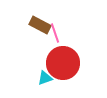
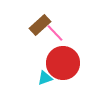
brown rectangle: rotated 70 degrees counterclockwise
pink line: rotated 24 degrees counterclockwise
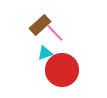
red circle: moved 1 px left, 7 px down
cyan triangle: moved 25 px up
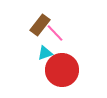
brown rectangle: rotated 10 degrees counterclockwise
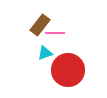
pink line: rotated 48 degrees counterclockwise
red circle: moved 6 px right
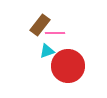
cyan triangle: moved 2 px right, 2 px up
red circle: moved 4 px up
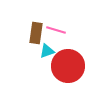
brown rectangle: moved 4 px left, 8 px down; rotated 30 degrees counterclockwise
pink line: moved 1 px right, 3 px up; rotated 18 degrees clockwise
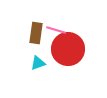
cyan triangle: moved 9 px left, 12 px down
red circle: moved 17 px up
